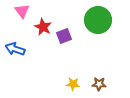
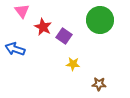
green circle: moved 2 px right
purple square: rotated 35 degrees counterclockwise
yellow star: moved 20 px up
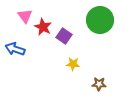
pink triangle: moved 3 px right, 5 px down
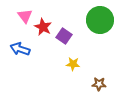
blue arrow: moved 5 px right
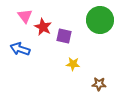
purple square: rotated 21 degrees counterclockwise
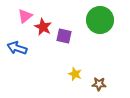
pink triangle: rotated 28 degrees clockwise
blue arrow: moved 3 px left, 1 px up
yellow star: moved 2 px right, 10 px down; rotated 16 degrees clockwise
